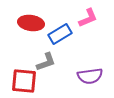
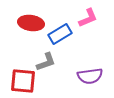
red square: moved 1 px left
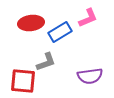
red ellipse: rotated 15 degrees counterclockwise
blue rectangle: moved 2 px up
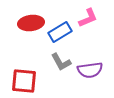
gray L-shape: moved 15 px right; rotated 80 degrees clockwise
purple semicircle: moved 6 px up
red square: moved 1 px right
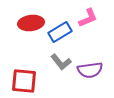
gray L-shape: rotated 10 degrees counterclockwise
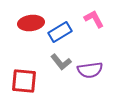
pink L-shape: moved 6 px right, 1 px down; rotated 95 degrees counterclockwise
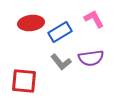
purple semicircle: moved 1 px right, 12 px up
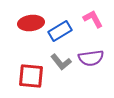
pink L-shape: moved 1 px left
blue rectangle: moved 1 px up
red square: moved 7 px right, 5 px up
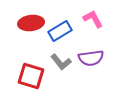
red square: rotated 12 degrees clockwise
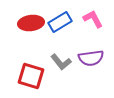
blue rectangle: moved 9 px up
